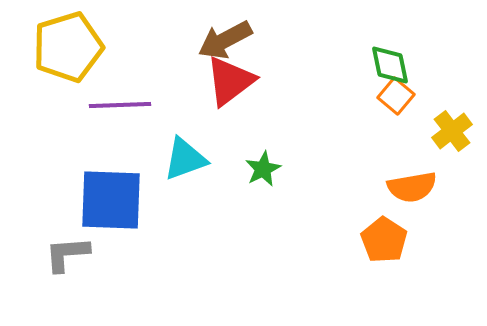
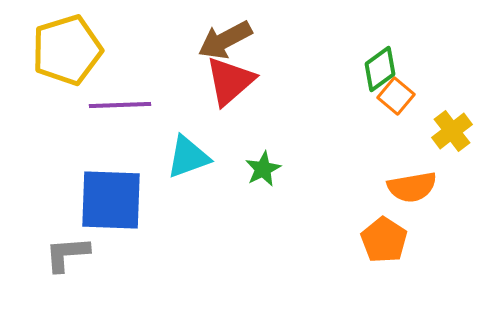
yellow pentagon: moved 1 px left, 3 px down
green diamond: moved 10 px left, 4 px down; rotated 66 degrees clockwise
red triangle: rotated 4 degrees counterclockwise
cyan triangle: moved 3 px right, 2 px up
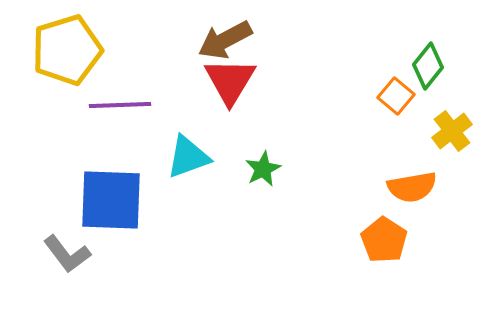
green diamond: moved 48 px right, 3 px up; rotated 15 degrees counterclockwise
red triangle: rotated 18 degrees counterclockwise
gray L-shape: rotated 123 degrees counterclockwise
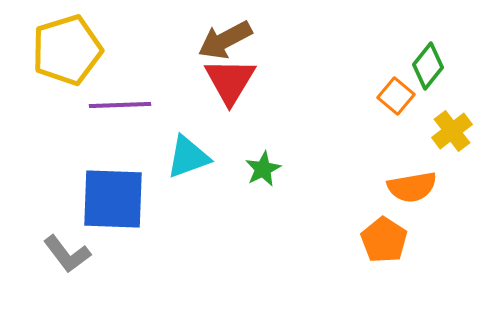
blue square: moved 2 px right, 1 px up
